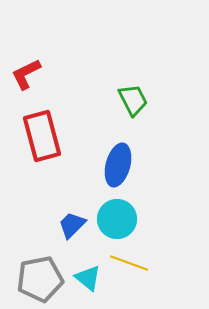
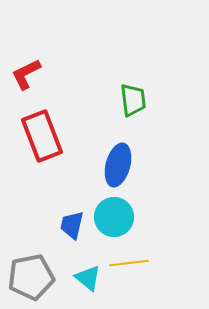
green trapezoid: rotated 20 degrees clockwise
red rectangle: rotated 6 degrees counterclockwise
cyan circle: moved 3 px left, 2 px up
blue trapezoid: rotated 32 degrees counterclockwise
yellow line: rotated 27 degrees counterclockwise
gray pentagon: moved 9 px left, 2 px up
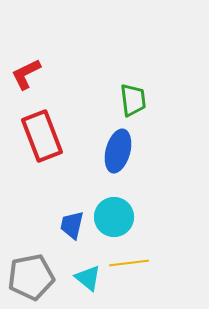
blue ellipse: moved 14 px up
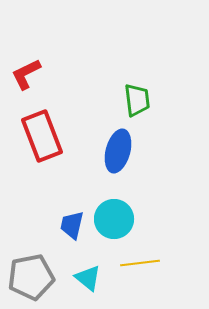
green trapezoid: moved 4 px right
cyan circle: moved 2 px down
yellow line: moved 11 px right
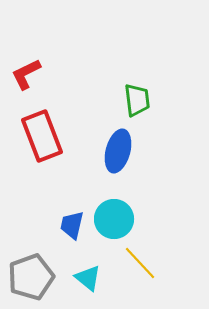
yellow line: rotated 54 degrees clockwise
gray pentagon: rotated 9 degrees counterclockwise
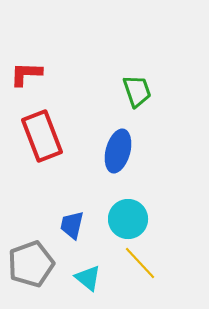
red L-shape: rotated 28 degrees clockwise
green trapezoid: moved 9 px up; rotated 12 degrees counterclockwise
cyan circle: moved 14 px right
gray pentagon: moved 13 px up
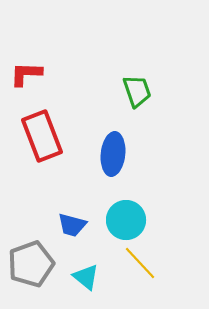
blue ellipse: moved 5 px left, 3 px down; rotated 9 degrees counterclockwise
cyan circle: moved 2 px left, 1 px down
blue trapezoid: rotated 88 degrees counterclockwise
cyan triangle: moved 2 px left, 1 px up
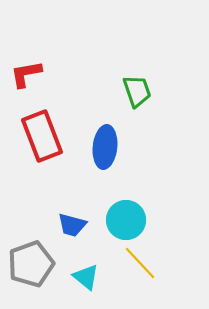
red L-shape: rotated 12 degrees counterclockwise
blue ellipse: moved 8 px left, 7 px up
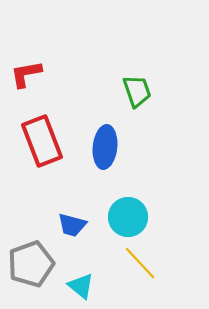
red rectangle: moved 5 px down
cyan circle: moved 2 px right, 3 px up
cyan triangle: moved 5 px left, 9 px down
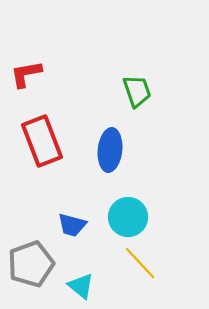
blue ellipse: moved 5 px right, 3 px down
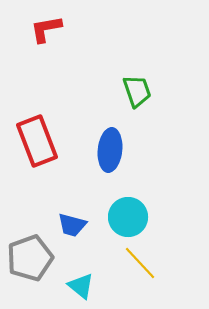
red L-shape: moved 20 px right, 45 px up
red rectangle: moved 5 px left
gray pentagon: moved 1 px left, 6 px up
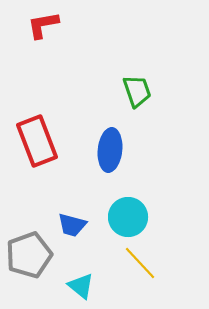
red L-shape: moved 3 px left, 4 px up
gray pentagon: moved 1 px left, 3 px up
